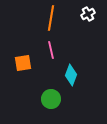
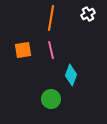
orange square: moved 13 px up
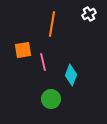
white cross: moved 1 px right
orange line: moved 1 px right, 6 px down
pink line: moved 8 px left, 12 px down
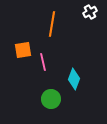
white cross: moved 1 px right, 2 px up
cyan diamond: moved 3 px right, 4 px down
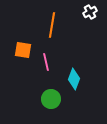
orange line: moved 1 px down
orange square: rotated 18 degrees clockwise
pink line: moved 3 px right
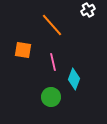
white cross: moved 2 px left, 2 px up
orange line: rotated 50 degrees counterclockwise
pink line: moved 7 px right
green circle: moved 2 px up
